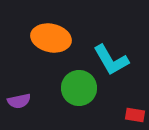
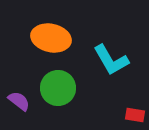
green circle: moved 21 px left
purple semicircle: rotated 130 degrees counterclockwise
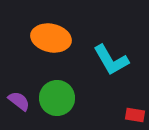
green circle: moved 1 px left, 10 px down
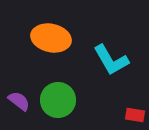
green circle: moved 1 px right, 2 px down
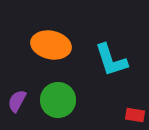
orange ellipse: moved 7 px down
cyan L-shape: rotated 12 degrees clockwise
purple semicircle: moved 2 px left; rotated 100 degrees counterclockwise
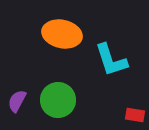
orange ellipse: moved 11 px right, 11 px up
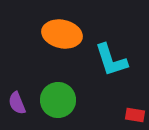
purple semicircle: moved 2 px down; rotated 50 degrees counterclockwise
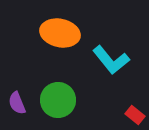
orange ellipse: moved 2 px left, 1 px up
cyan L-shape: rotated 21 degrees counterclockwise
red rectangle: rotated 30 degrees clockwise
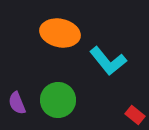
cyan L-shape: moved 3 px left, 1 px down
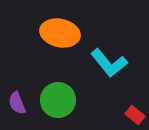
cyan L-shape: moved 1 px right, 2 px down
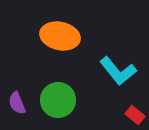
orange ellipse: moved 3 px down
cyan L-shape: moved 9 px right, 8 px down
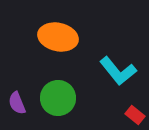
orange ellipse: moved 2 px left, 1 px down
green circle: moved 2 px up
